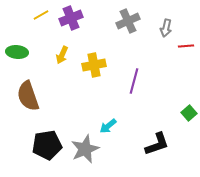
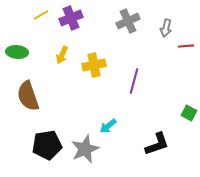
green square: rotated 21 degrees counterclockwise
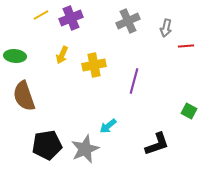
green ellipse: moved 2 px left, 4 px down
brown semicircle: moved 4 px left
green square: moved 2 px up
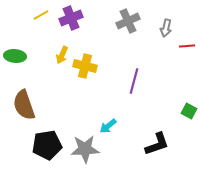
red line: moved 1 px right
yellow cross: moved 9 px left, 1 px down; rotated 25 degrees clockwise
brown semicircle: moved 9 px down
gray star: rotated 20 degrees clockwise
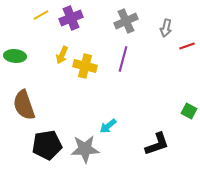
gray cross: moved 2 px left
red line: rotated 14 degrees counterclockwise
purple line: moved 11 px left, 22 px up
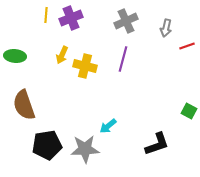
yellow line: moved 5 px right; rotated 56 degrees counterclockwise
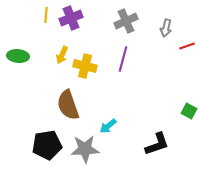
green ellipse: moved 3 px right
brown semicircle: moved 44 px right
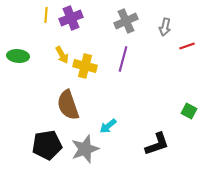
gray arrow: moved 1 px left, 1 px up
yellow arrow: rotated 54 degrees counterclockwise
gray star: rotated 16 degrees counterclockwise
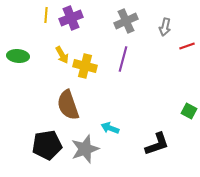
cyan arrow: moved 2 px right, 2 px down; rotated 60 degrees clockwise
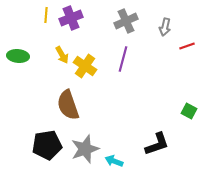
yellow cross: rotated 20 degrees clockwise
cyan arrow: moved 4 px right, 33 px down
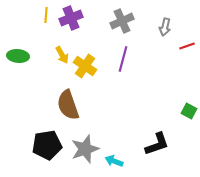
gray cross: moved 4 px left
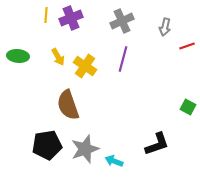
yellow arrow: moved 4 px left, 2 px down
green square: moved 1 px left, 4 px up
